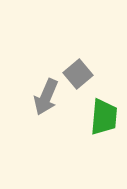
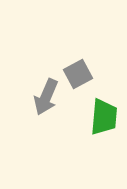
gray square: rotated 12 degrees clockwise
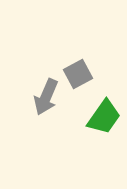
green trapezoid: rotated 30 degrees clockwise
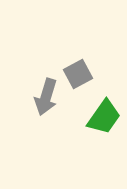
gray arrow: rotated 6 degrees counterclockwise
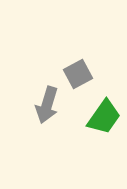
gray arrow: moved 1 px right, 8 px down
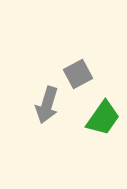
green trapezoid: moved 1 px left, 1 px down
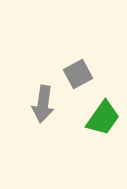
gray arrow: moved 4 px left, 1 px up; rotated 9 degrees counterclockwise
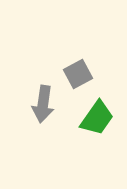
green trapezoid: moved 6 px left
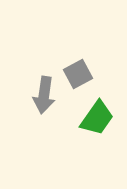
gray arrow: moved 1 px right, 9 px up
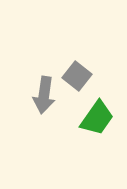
gray square: moved 1 px left, 2 px down; rotated 24 degrees counterclockwise
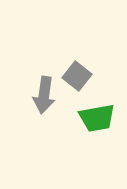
green trapezoid: rotated 45 degrees clockwise
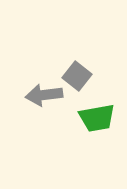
gray arrow: rotated 75 degrees clockwise
